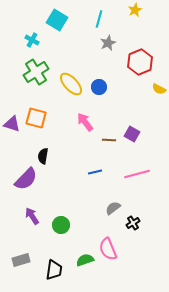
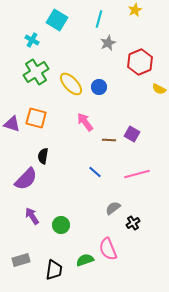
blue line: rotated 56 degrees clockwise
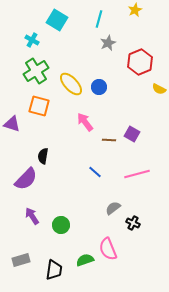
green cross: moved 1 px up
orange square: moved 3 px right, 12 px up
black cross: rotated 32 degrees counterclockwise
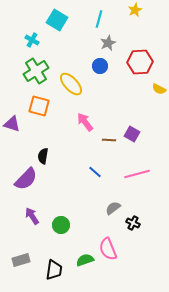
red hexagon: rotated 20 degrees clockwise
blue circle: moved 1 px right, 21 px up
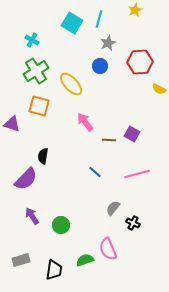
cyan square: moved 15 px right, 3 px down
gray semicircle: rotated 14 degrees counterclockwise
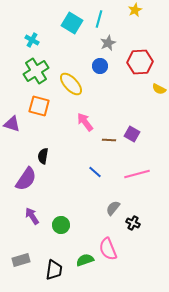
purple semicircle: rotated 10 degrees counterclockwise
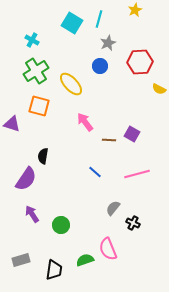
purple arrow: moved 2 px up
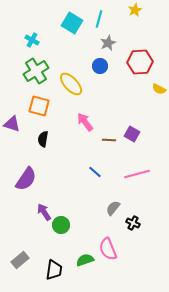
black semicircle: moved 17 px up
purple arrow: moved 12 px right, 2 px up
gray rectangle: moved 1 px left; rotated 24 degrees counterclockwise
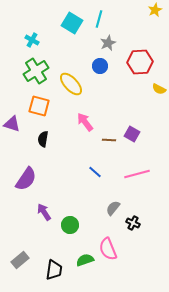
yellow star: moved 20 px right
green circle: moved 9 px right
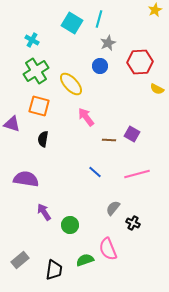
yellow semicircle: moved 2 px left
pink arrow: moved 1 px right, 5 px up
purple semicircle: rotated 115 degrees counterclockwise
